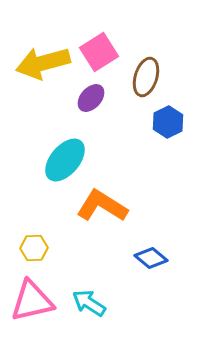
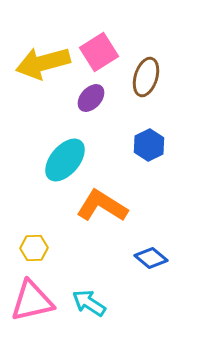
blue hexagon: moved 19 px left, 23 px down
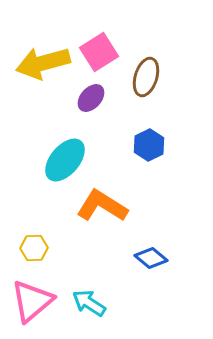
pink triangle: rotated 27 degrees counterclockwise
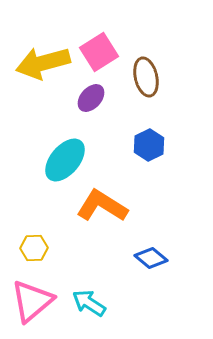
brown ellipse: rotated 30 degrees counterclockwise
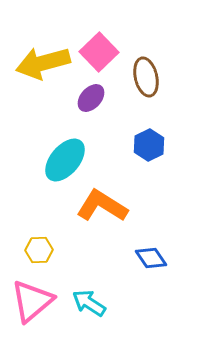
pink square: rotated 12 degrees counterclockwise
yellow hexagon: moved 5 px right, 2 px down
blue diamond: rotated 16 degrees clockwise
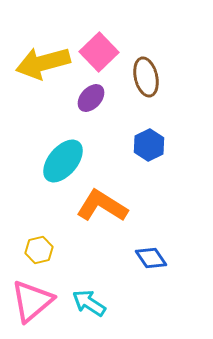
cyan ellipse: moved 2 px left, 1 px down
yellow hexagon: rotated 12 degrees counterclockwise
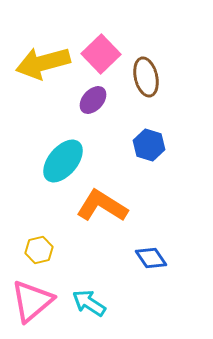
pink square: moved 2 px right, 2 px down
purple ellipse: moved 2 px right, 2 px down
blue hexagon: rotated 16 degrees counterclockwise
